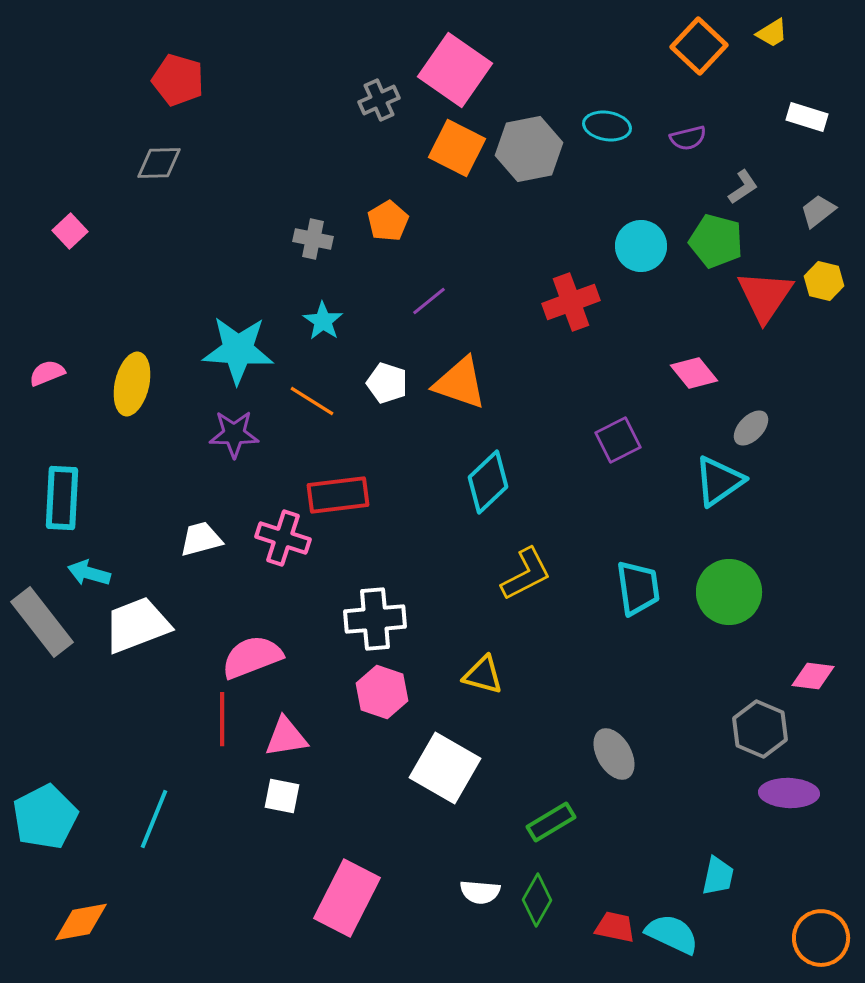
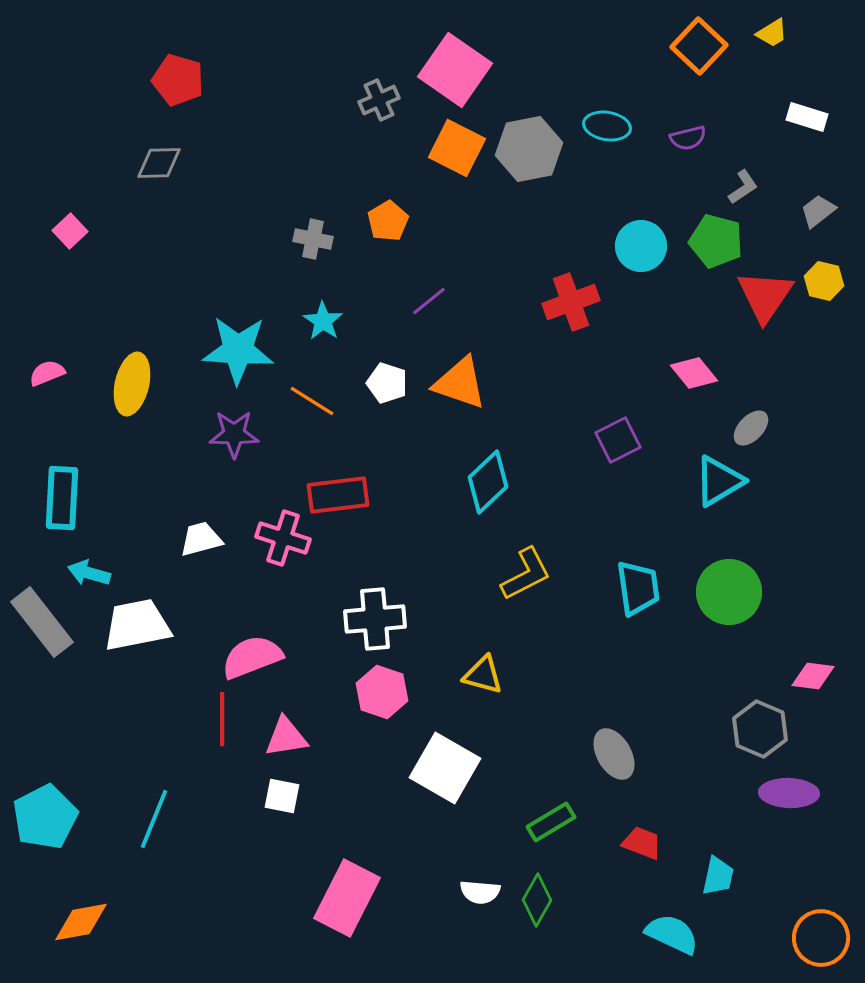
cyan triangle at (719, 481): rotated 4 degrees clockwise
white trapezoid at (137, 625): rotated 10 degrees clockwise
red trapezoid at (615, 927): moved 27 px right, 84 px up; rotated 9 degrees clockwise
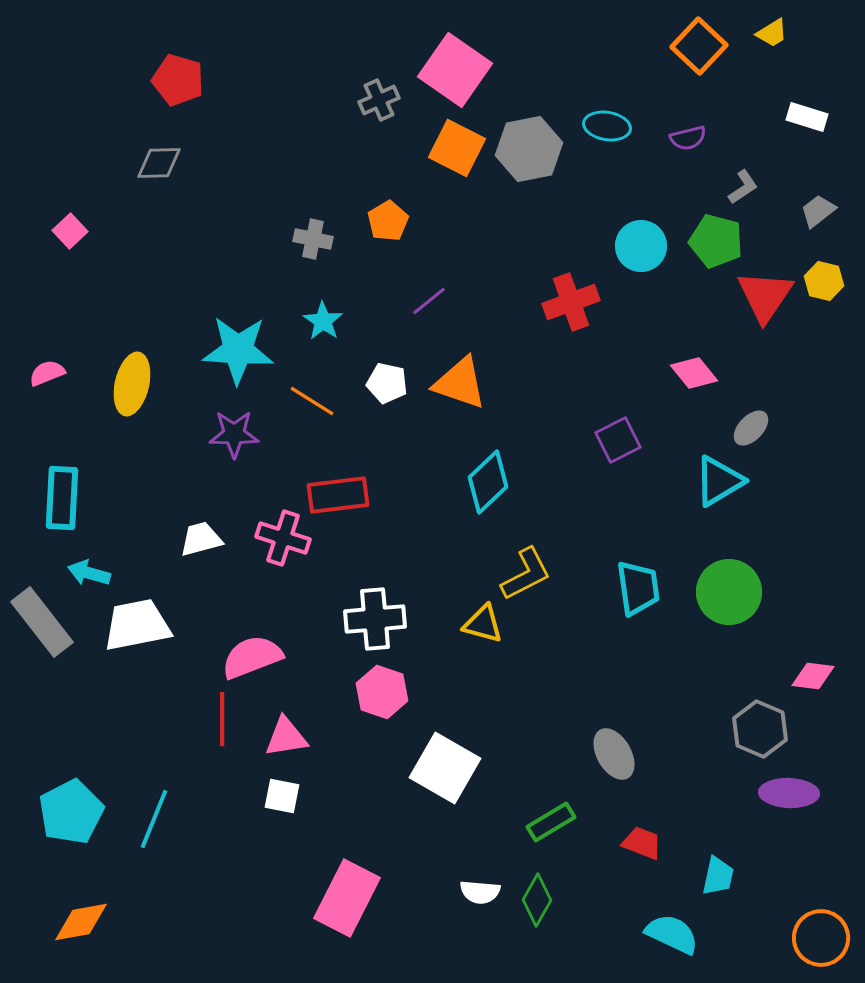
white pentagon at (387, 383): rotated 6 degrees counterclockwise
yellow triangle at (483, 675): moved 51 px up
cyan pentagon at (45, 817): moved 26 px right, 5 px up
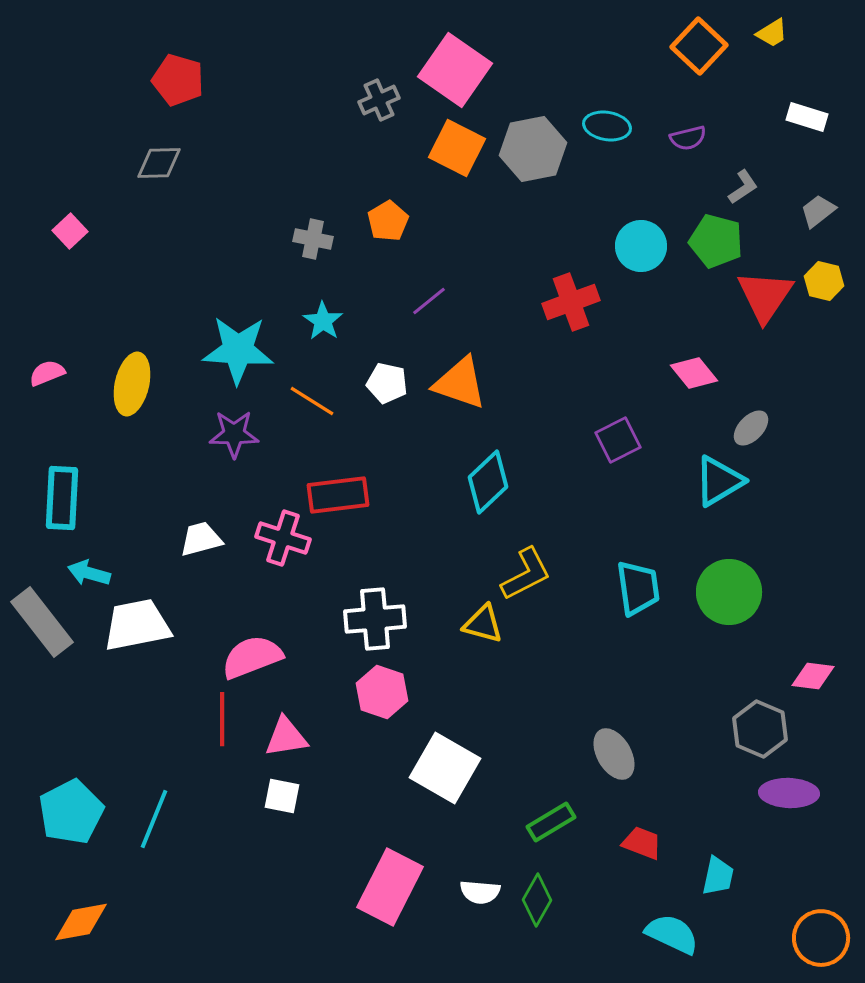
gray hexagon at (529, 149): moved 4 px right
pink rectangle at (347, 898): moved 43 px right, 11 px up
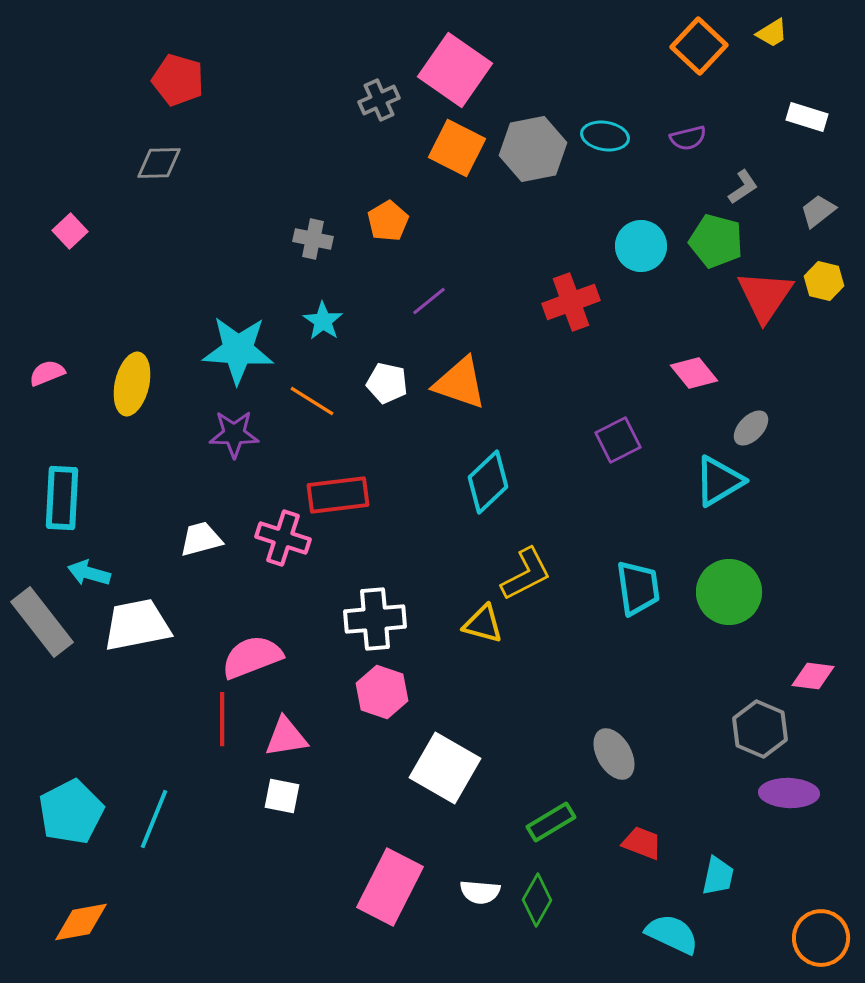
cyan ellipse at (607, 126): moved 2 px left, 10 px down
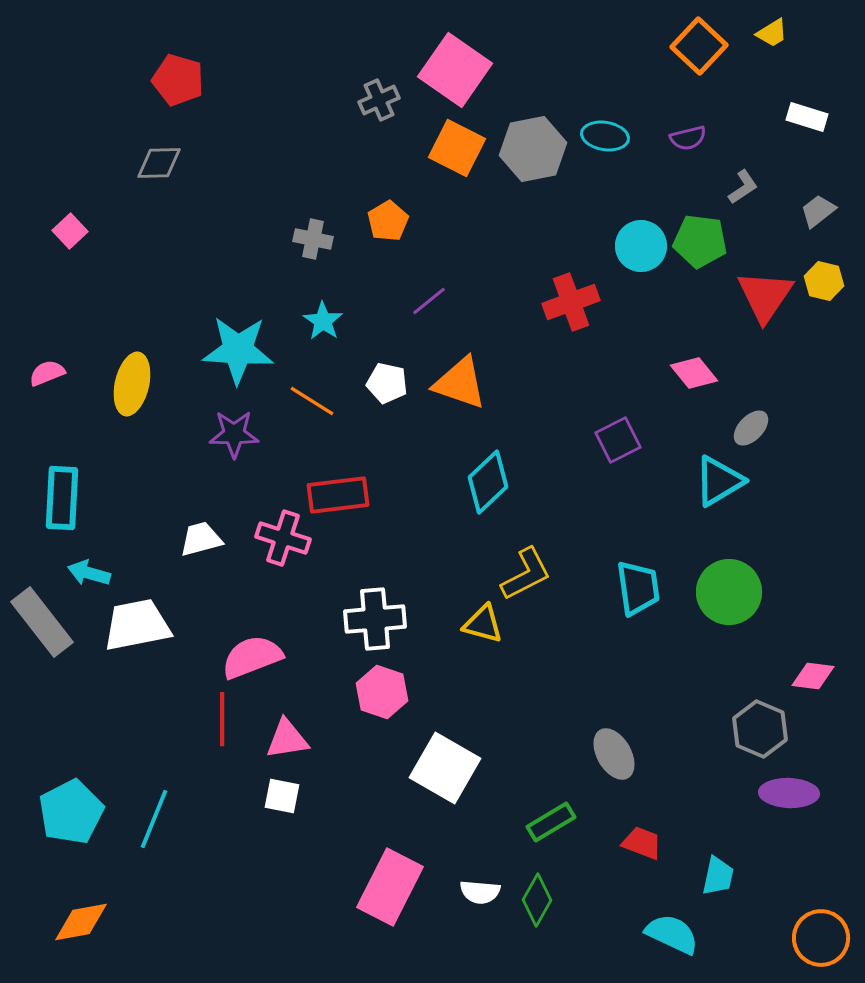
green pentagon at (716, 241): moved 16 px left; rotated 8 degrees counterclockwise
pink triangle at (286, 737): moved 1 px right, 2 px down
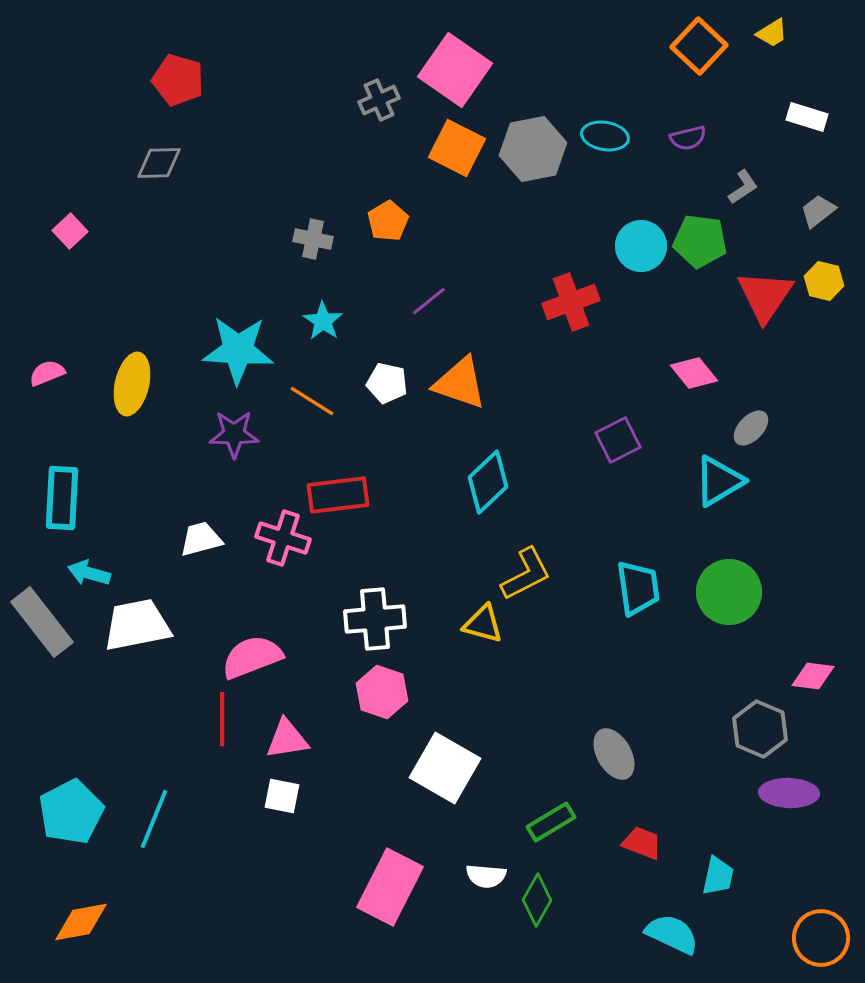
white semicircle at (480, 892): moved 6 px right, 16 px up
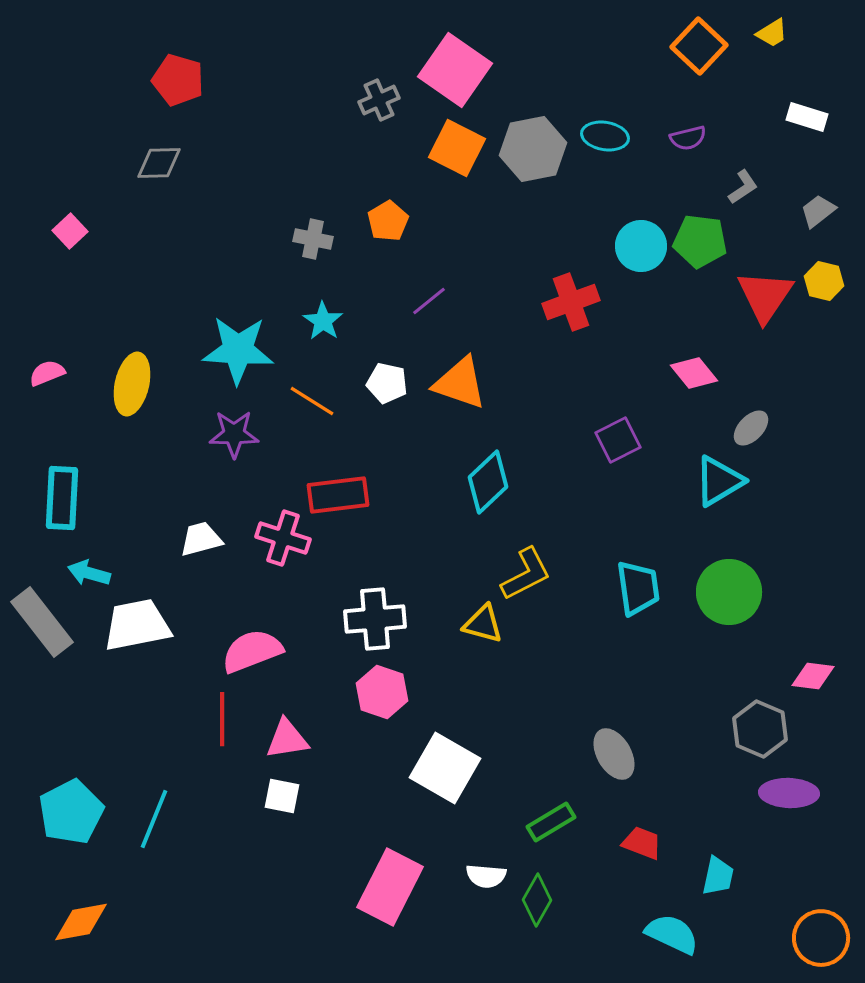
pink semicircle at (252, 657): moved 6 px up
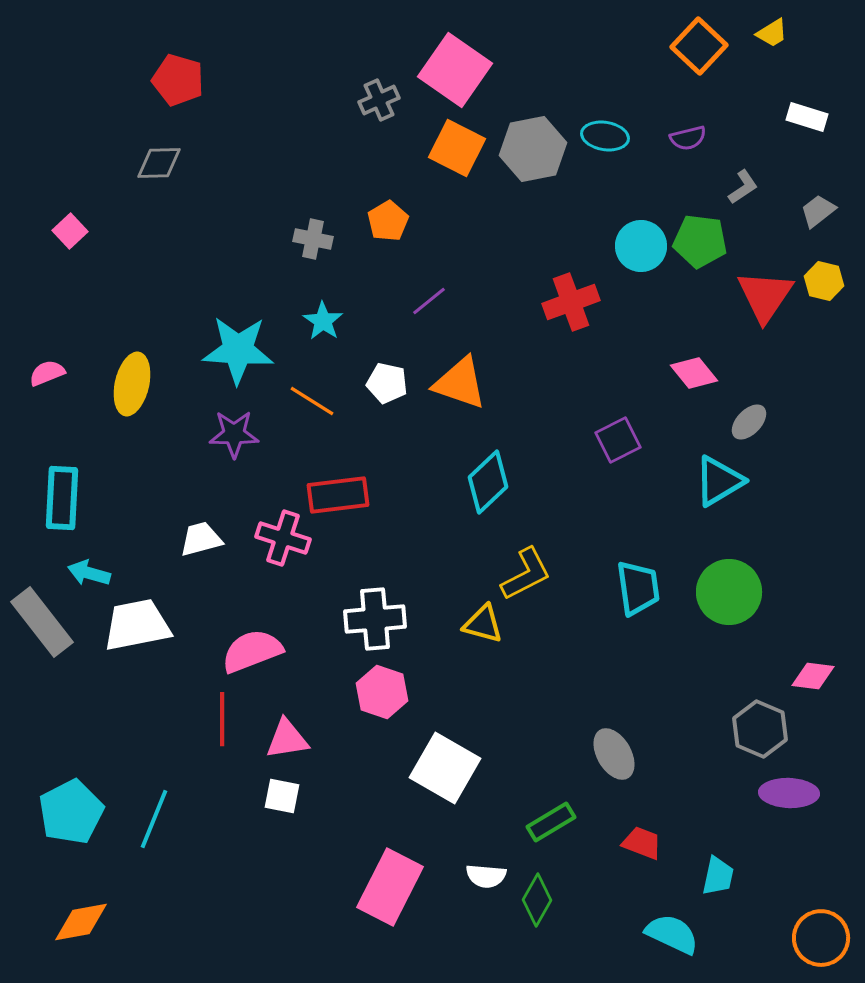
gray ellipse at (751, 428): moved 2 px left, 6 px up
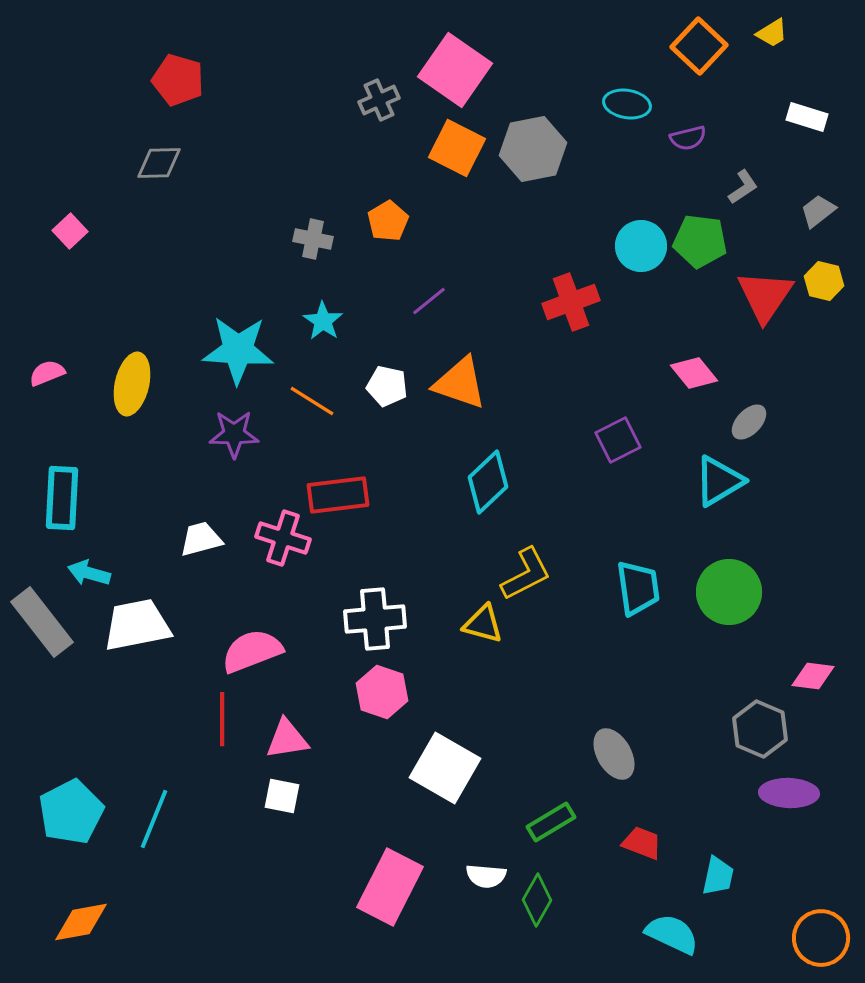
cyan ellipse at (605, 136): moved 22 px right, 32 px up
white pentagon at (387, 383): moved 3 px down
